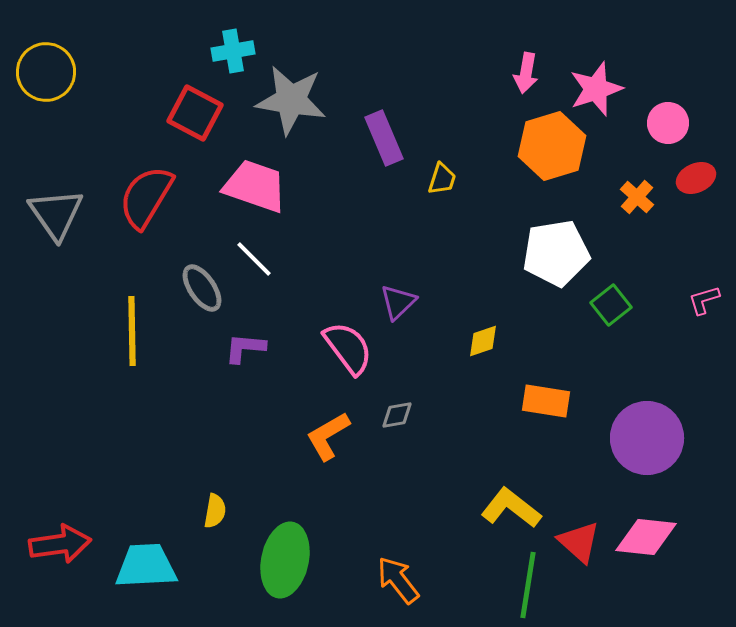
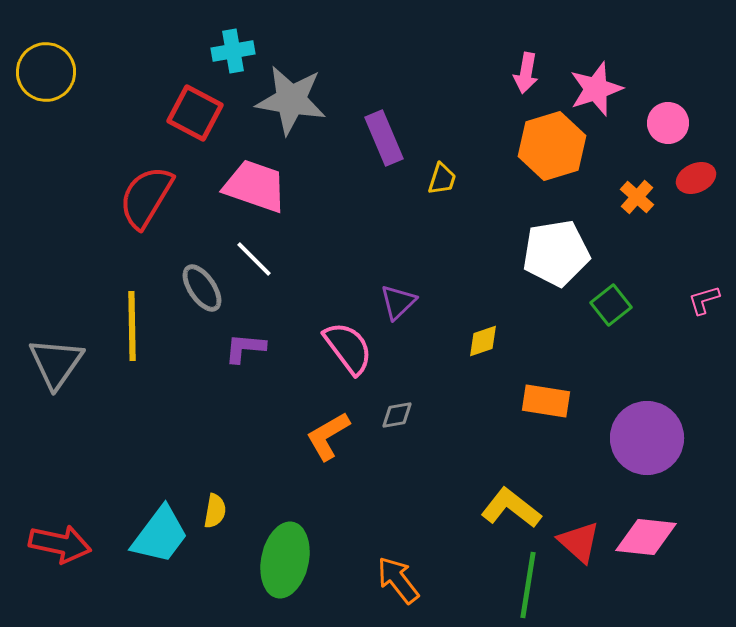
gray triangle: moved 149 px down; rotated 10 degrees clockwise
yellow line: moved 5 px up
red arrow: rotated 20 degrees clockwise
cyan trapezoid: moved 14 px right, 31 px up; rotated 130 degrees clockwise
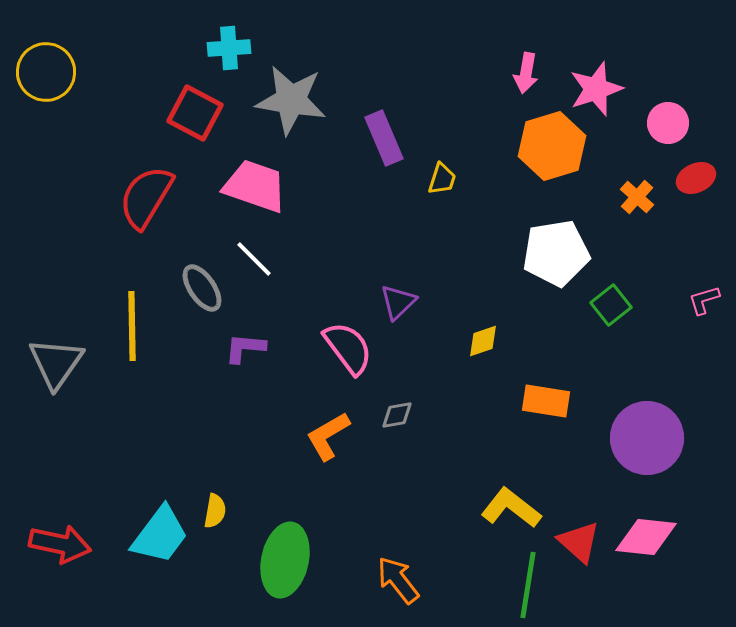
cyan cross: moved 4 px left, 3 px up; rotated 6 degrees clockwise
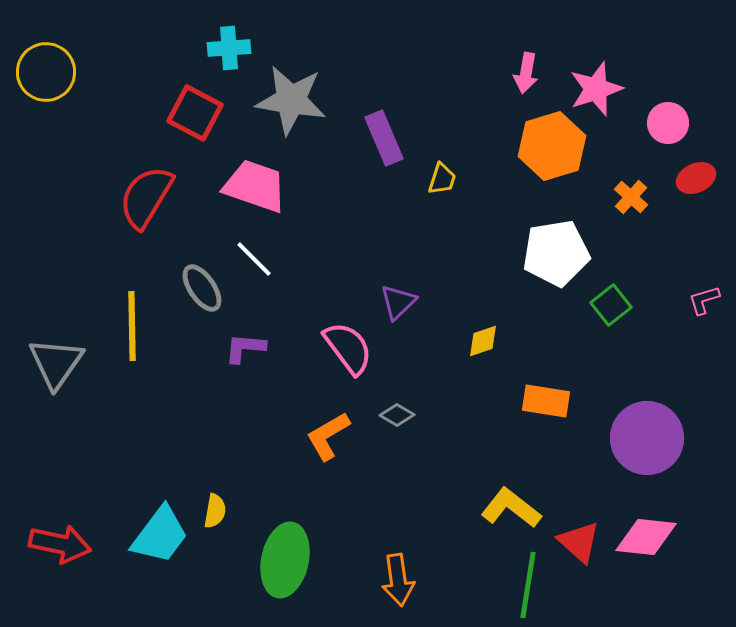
orange cross: moved 6 px left
gray diamond: rotated 40 degrees clockwise
orange arrow: rotated 150 degrees counterclockwise
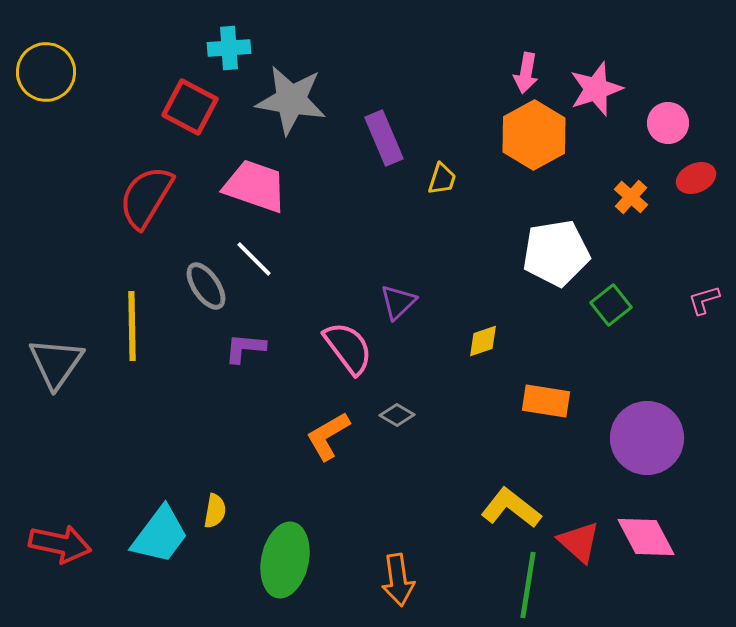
red square: moved 5 px left, 6 px up
orange hexagon: moved 18 px left, 11 px up; rotated 12 degrees counterclockwise
gray ellipse: moved 4 px right, 2 px up
pink diamond: rotated 56 degrees clockwise
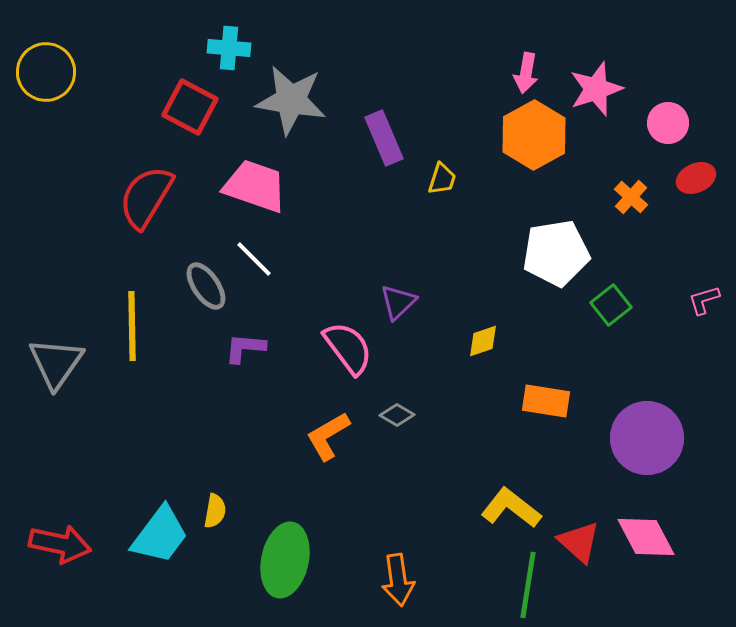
cyan cross: rotated 9 degrees clockwise
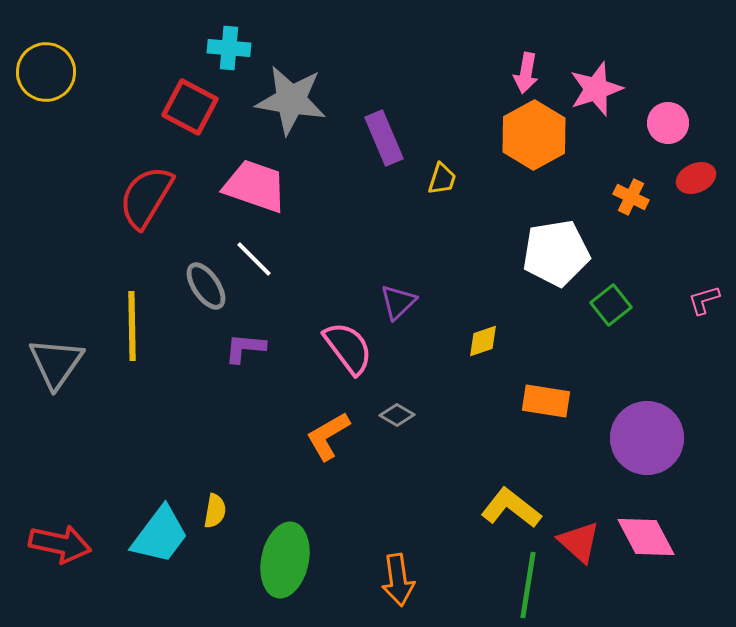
orange cross: rotated 16 degrees counterclockwise
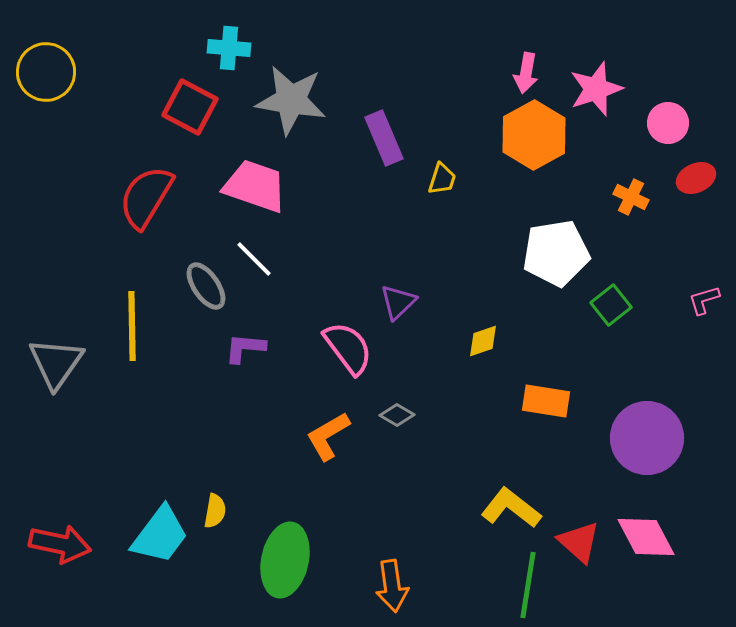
orange arrow: moved 6 px left, 6 px down
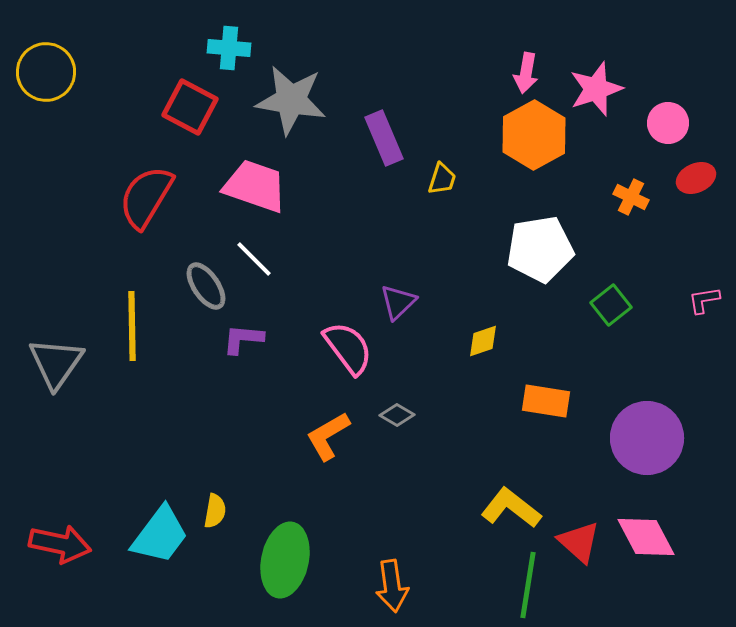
white pentagon: moved 16 px left, 4 px up
pink L-shape: rotated 8 degrees clockwise
purple L-shape: moved 2 px left, 9 px up
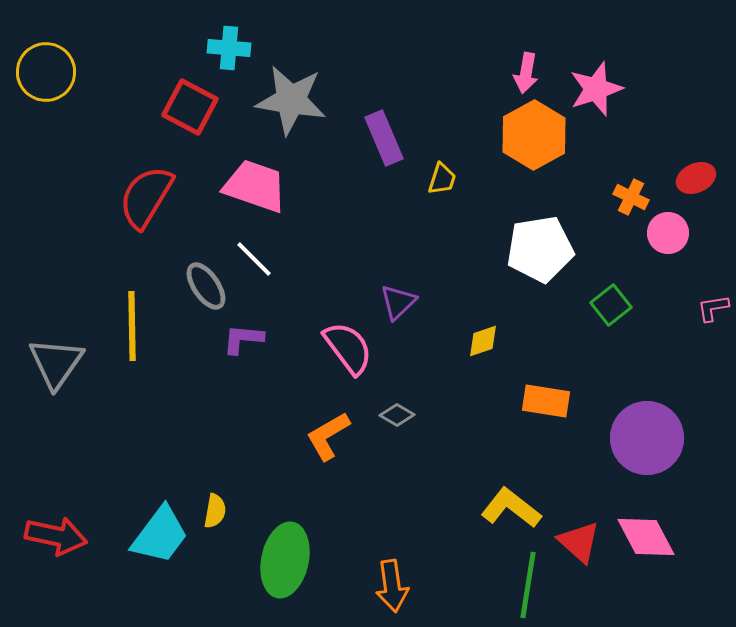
pink circle: moved 110 px down
pink L-shape: moved 9 px right, 8 px down
red arrow: moved 4 px left, 8 px up
